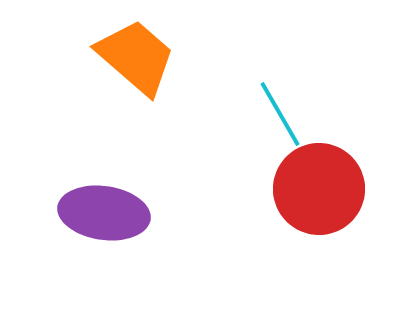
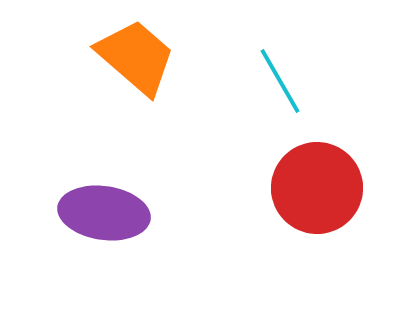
cyan line: moved 33 px up
red circle: moved 2 px left, 1 px up
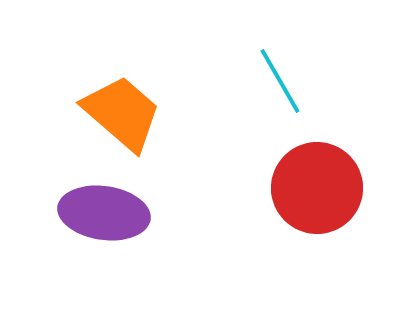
orange trapezoid: moved 14 px left, 56 px down
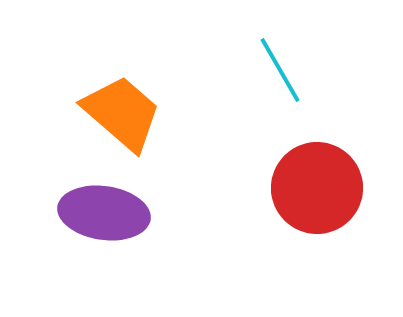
cyan line: moved 11 px up
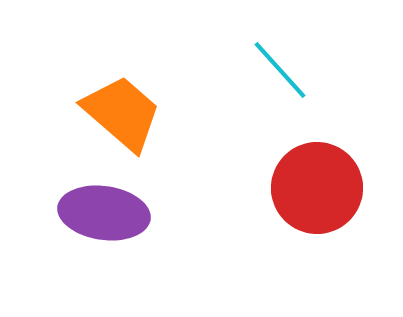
cyan line: rotated 12 degrees counterclockwise
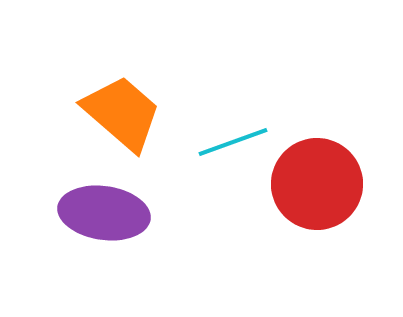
cyan line: moved 47 px left, 72 px down; rotated 68 degrees counterclockwise
red circle: moved 4 px up
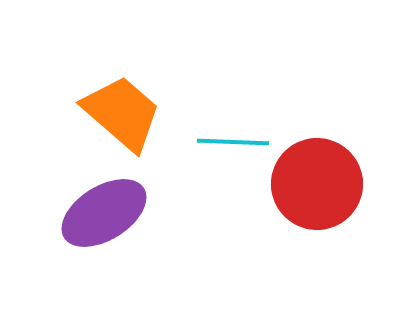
cyan line: rotated 22 degrees clockwise
purple ellipse: rotated 40 degrees counterclockwise
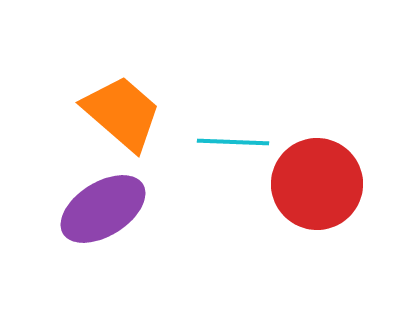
purple ellipse: moved 1 px left, 4 px up
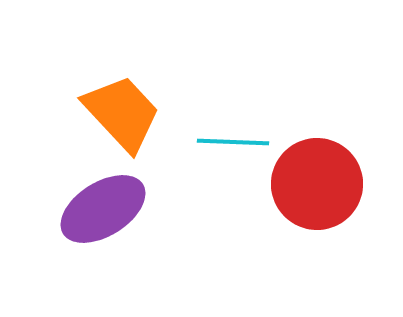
orange trapezoid: rotated 6 degrees clockwise
